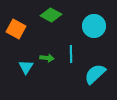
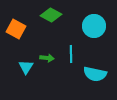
cyan semicircle: rotated 125 degrees counterclockwise
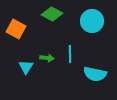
green diamond: moved 1 px right, 1 px up
cyan circle: moved 2 px left, 5 px up
cyan line: moved 1 px left
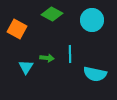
cyan circle: moved 1 px up
orange square: moved 1 px right
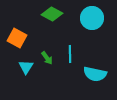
cyan circle: moved 2 px up
orange square: moved 9 px down
green arrow: rotated 48 degrees clockwise
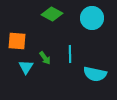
orange square: moved 3 px down; rotated 24 degrees counterclockwise
green arrow: moved 2 px left
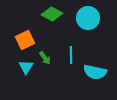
cyan circle: moved 4 px left
orange square: moved 8 px right, 1 px up; rotated 30 degrees counterclockwise
cyan line: moved 1 px right, 1 px down
cyan semicircle: moved 2 px up
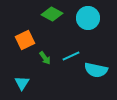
cyan line: moved 1 px down; rotated 66 degrees clockwise
cyan triangle: moved 4 px left, 16 px down
cyan semicircle: moved 1 px right, 2 px up
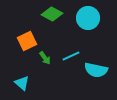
orange square: moved 2 px right, 1 px down
cyan triangle: rotated 21 degrees counterclockwise
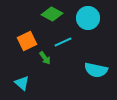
cyan line: moved 8 px left, 14 px up
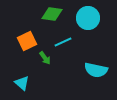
green diamond: rotated 20 degrees counterclockwise
